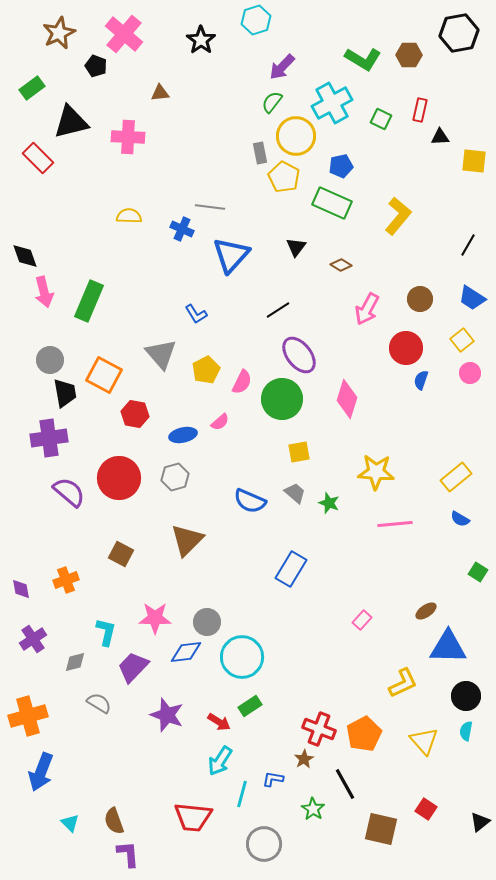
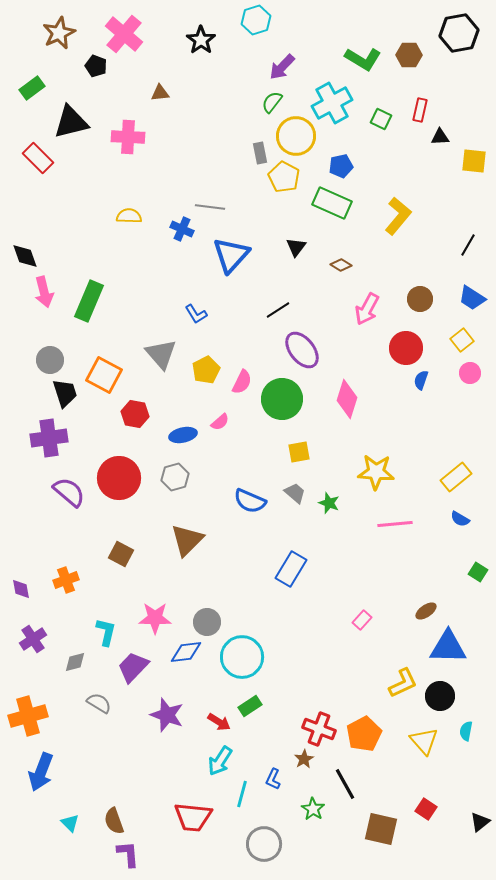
purple ellipse at (299, 355): moved 3 px right, 5 px up
black trapezoid at (65, 393): rotated 8 degrees counterclockwise
black circle at (466, 696): moved 26 px left
blue L-shape at (273, 779): rotated 75 degrees counterclockwise
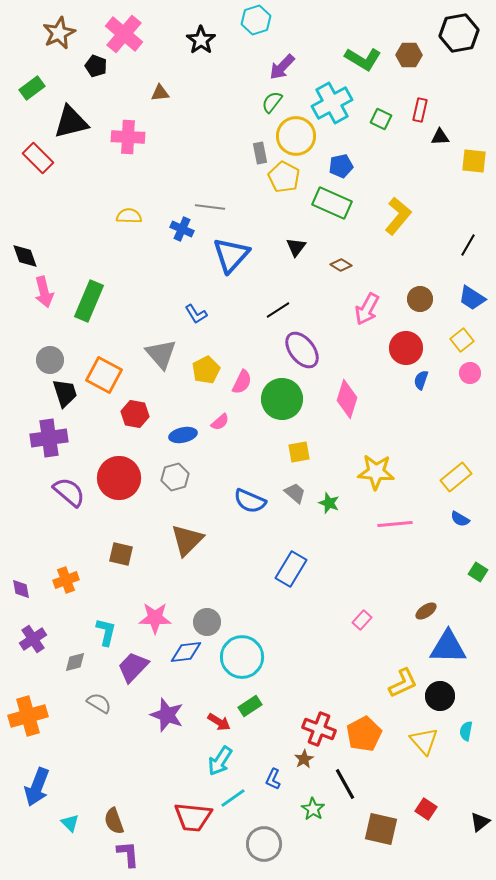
brown square at (121, 554): rotated 15 degrees counterclockwise
blue arrow at (41, 772): moved 4 px left, 15 px down
cyan line at (242, 794): moved 9 px left, 4 px down; rotated 40 degrees clockwise
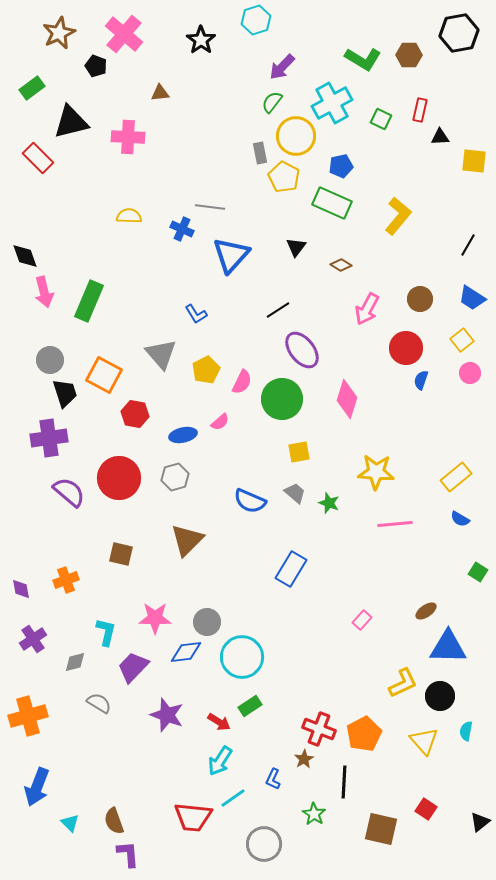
black line at (345, 784): moved 1 px left, 2 px up; rotated 32 degrees clockwise
green star at (313, 809): moved 1 px right, 5 px down
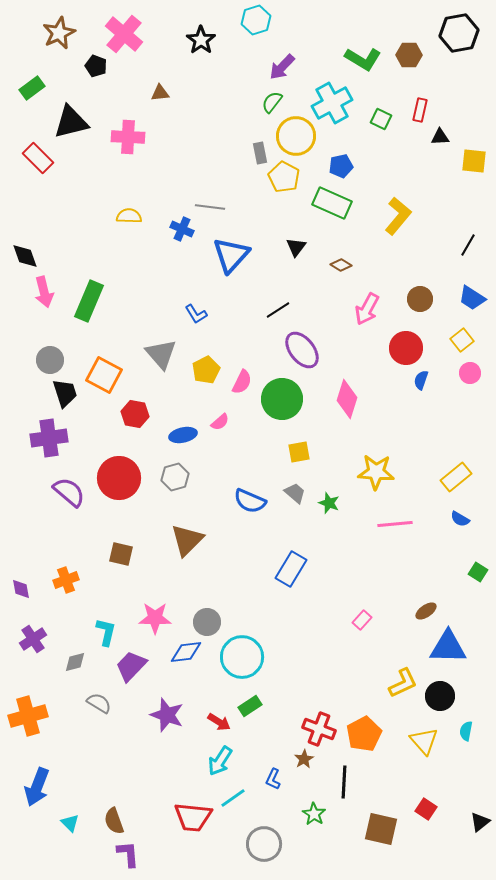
purple trapezoid at (133, 667): moved 2 px left, 1 px up
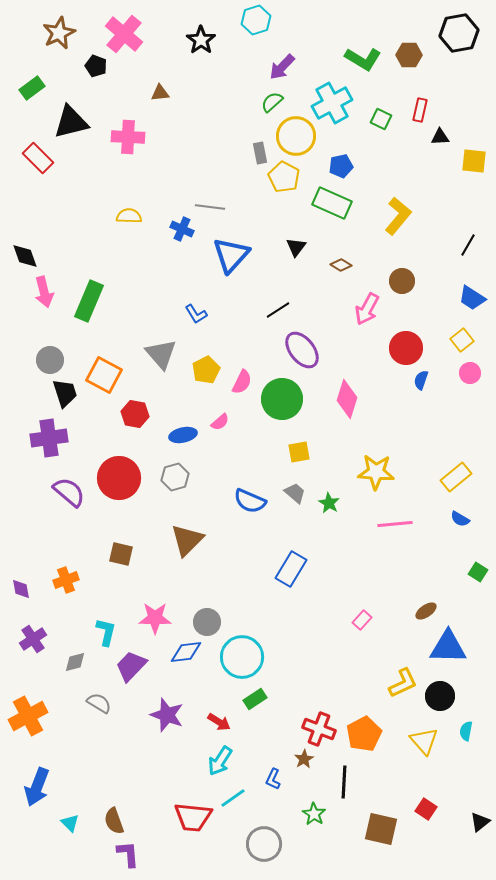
green semicircle at (272, 102): rotated 10 degrees clockwise
brown circle at (420, 299): moved 18 px left, 18 px up
green star at (329, 503): rotated 10 degrees clockwise
green rectangle at (250, 706): moved 5 px right, 7 px up
orange cross at (28, 716): rotated 12 degrees counterclockwise
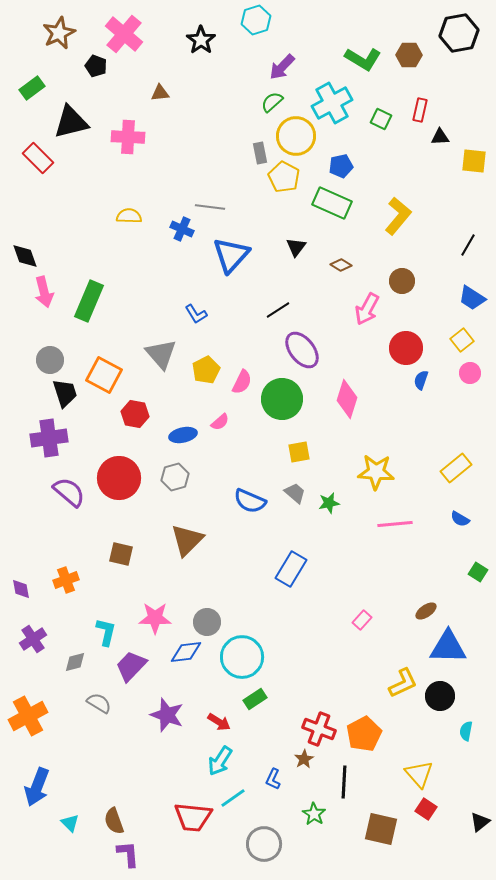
yellow rectangle at (456, 477): moved 9 px up
green star at (329, 503): rotated 30 degrees clockwise
yellow triangle at (424, 741): moved 5 px left, 33 px down
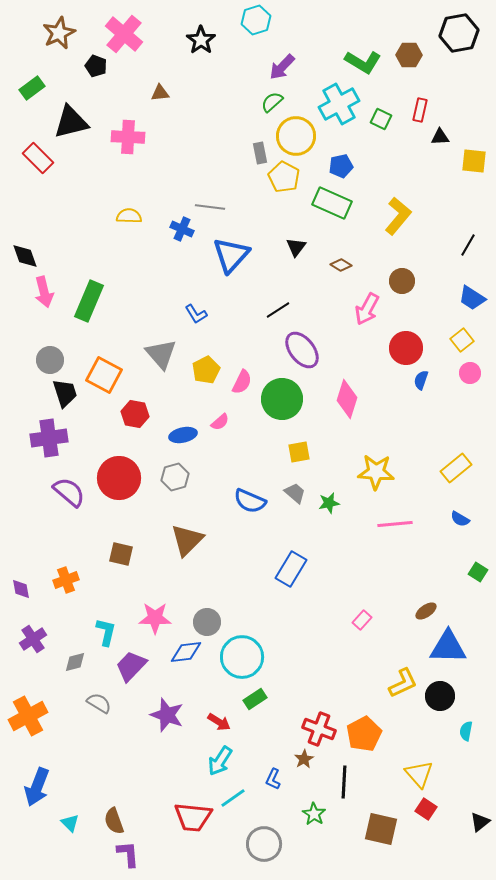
green L-shape at (363, 59): moved 3 px down
cyan cross at (332, 103): moved 7 px right, 1 px down
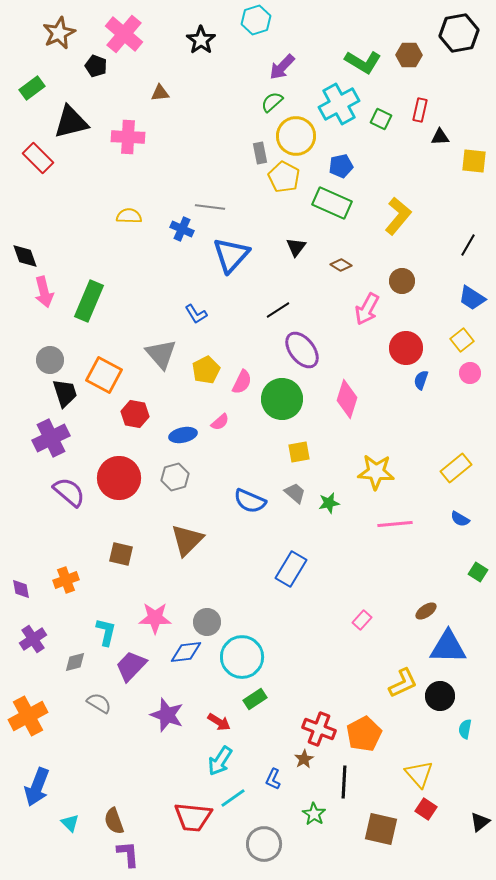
purple cross at (49, 438): moved 2 px right; rotated 18 degrees counterclockwise
cyan semicircle at (466, 731): moved 1 px left, 2 px up
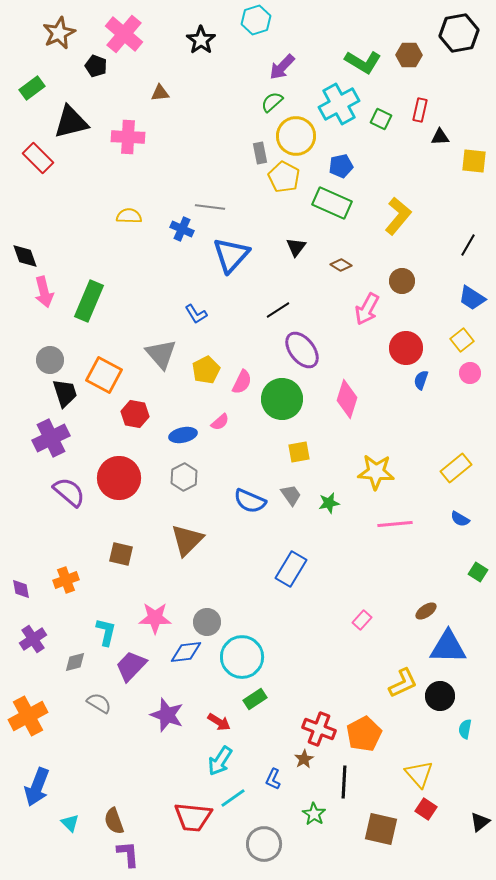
gray hexagon at (175, 477): moved 9 px right; rotated 12 degrees counterclockwise
gray trapezoid at (295, 493): moved 4 px left, 2 px down; rotated 15 degrees clockwise
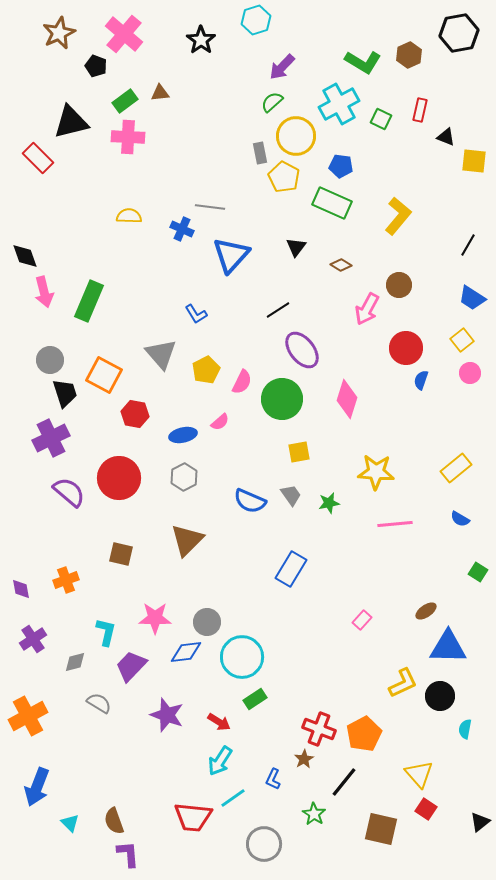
brown hexagon at (409, 55): rotated 25 degrees counterclockwise
green rectangle at (32, 88): moved 93 px right, 13 px down
black triangle at (440, 137): moved 6 px right; rotated 24 degrees clockwise
blue pentagon at (341, 166): rotated 20 degrees clockwise
brown circle at (402, 281): moved 3 px left, 4 px down
black line at (344, 782): rotated 36 degrees clockwise
